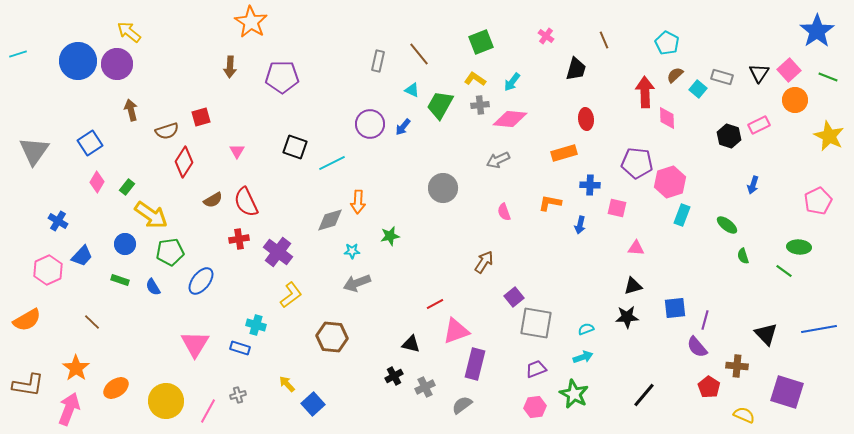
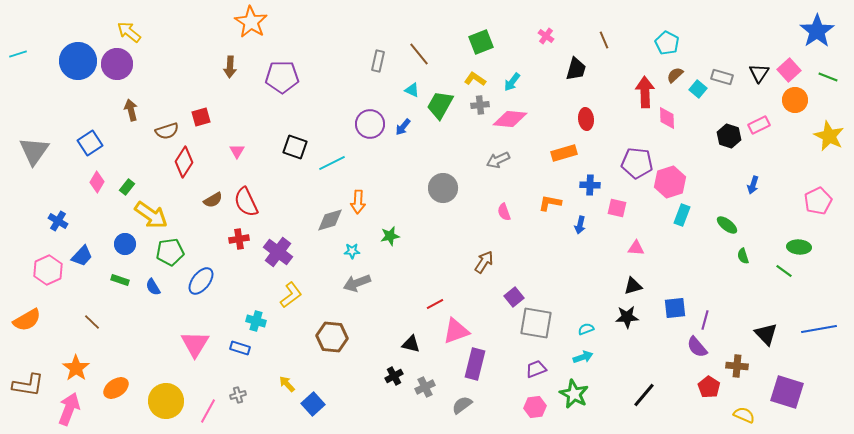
cyan cross at (256, 325): moved 4 px up
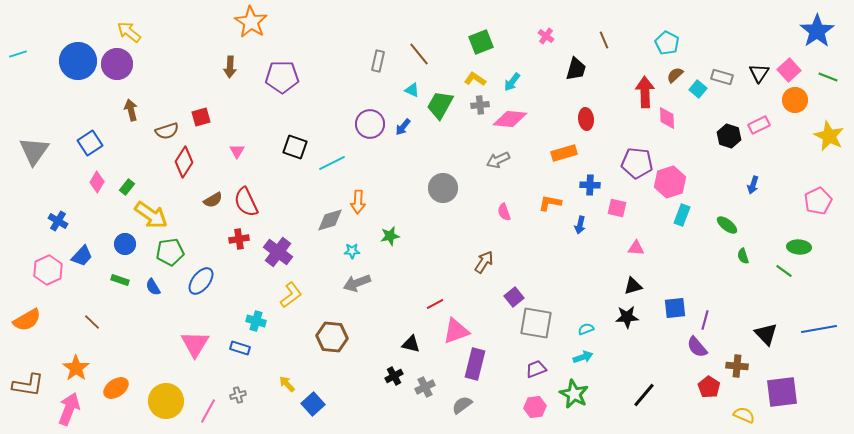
purple square at (787, 392): moved 5 px left; rotated 24 degrees counterclockwise
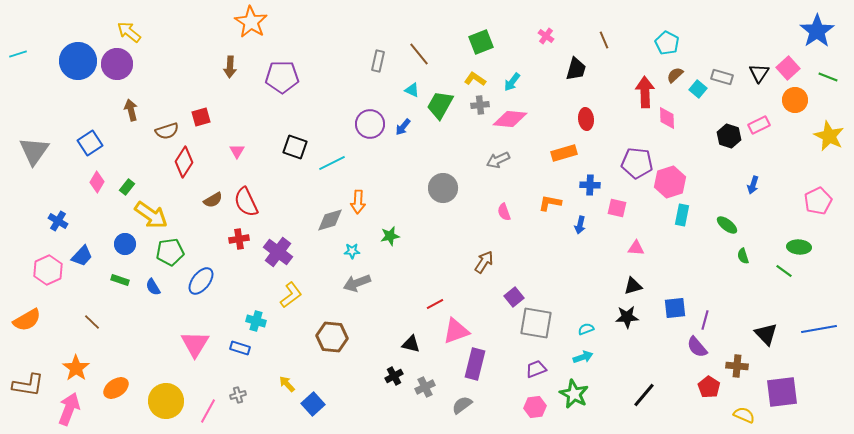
pink square at (789, 70): moved 1 px left, 2 px up
cyan rectangle at (682, 215): rotated 10 degrees counterclockwise
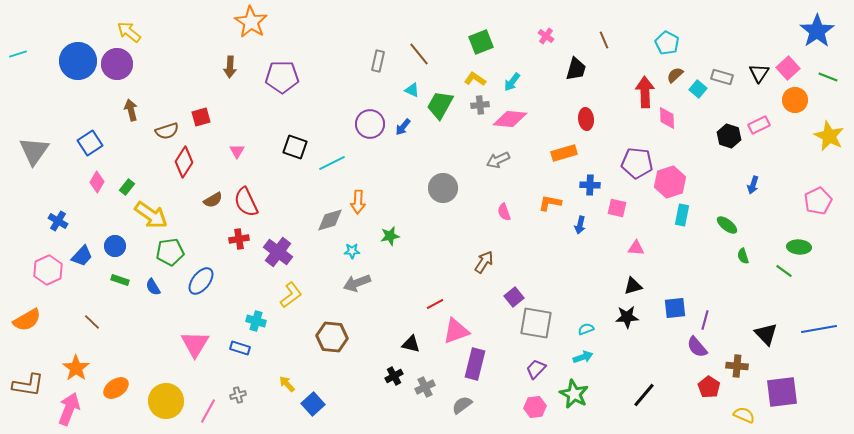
blue circle at (125, 244): moved 10 px left, 2 px down
purple trapezoid at (536, 369): rotated 25 degrees counterclockwise
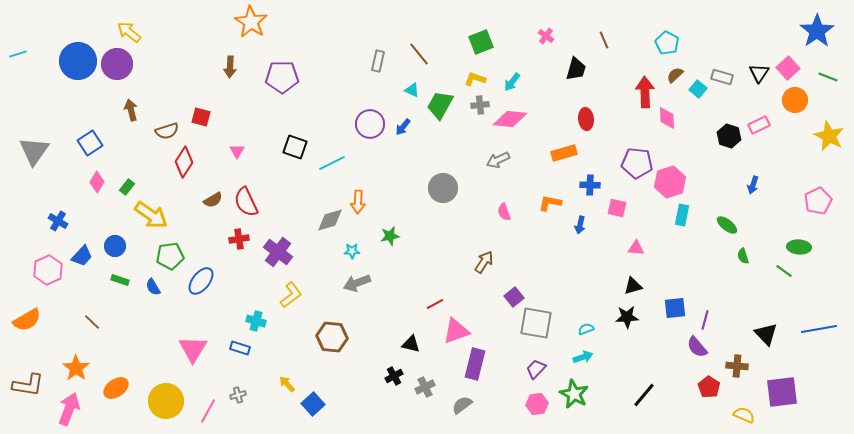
yellow L-shape at (475, 79): rotated 15 degrees counterclockwise
red square at (201, 117): rotated 30 degrees clockwise
green pentagon at (170, 252): moved 4 px down
pink triangle at (195, 344): moved 2 px left, 5 px down
pink hexagon at (535, 407): moved 2 px right, 3 px up
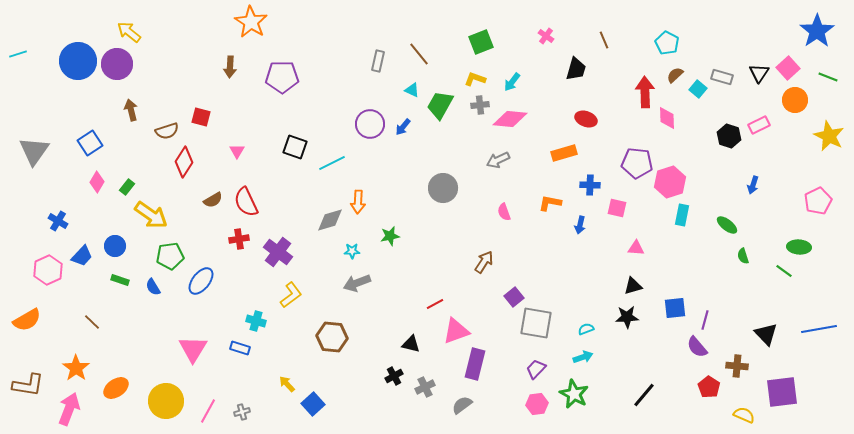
red ellipse at (586, 119): rotated 65 degrees counterclockwise
gray cross at (238, 395): moved 4 px right, 17 px down
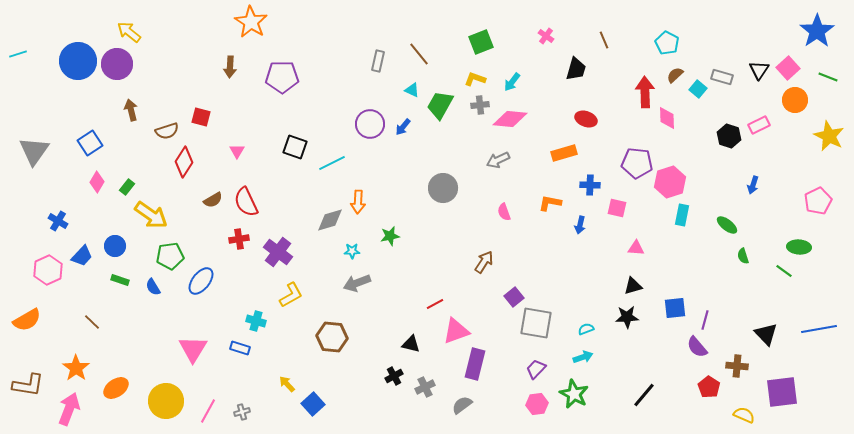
black triangle at (759, 73): moved 3 px up
yellow L-shape at (291, 295): rotated 8 degrees clockwise
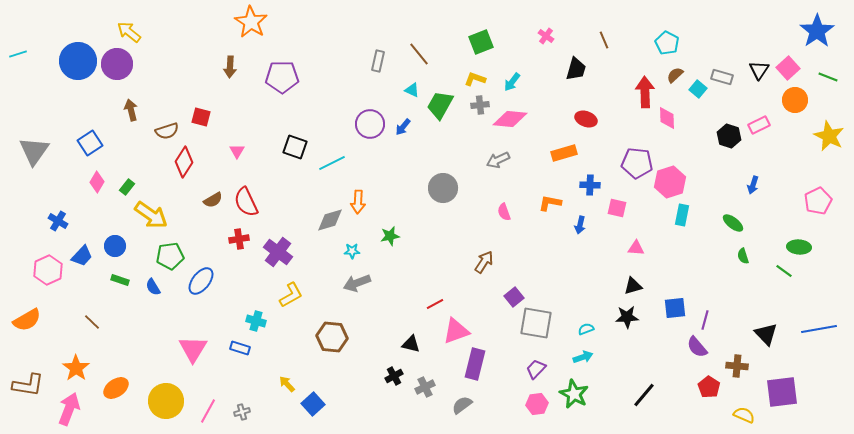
green ellipse at (727, 225): moved 6 px right, 2 px up
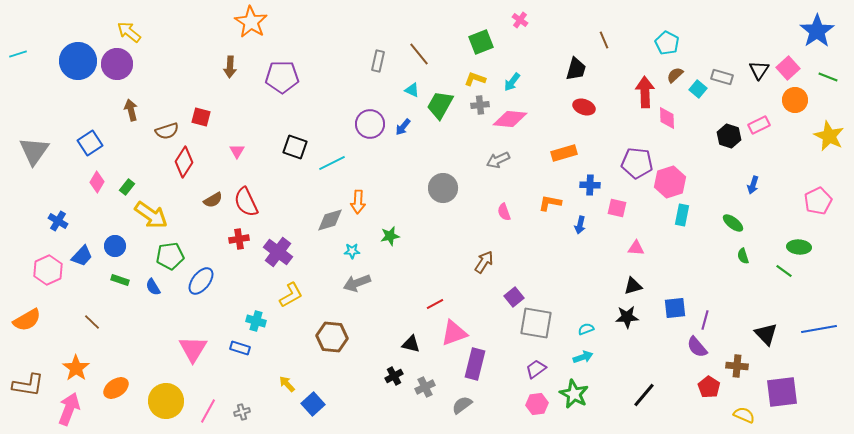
pink cross at (546, 36): moved 26 px left, 16 px up
red ellipse at (586, 119): moved 2 px left, 12 px up
pink triangle at (456, 331): moved 2 px left, 2 px down
purple trapezoid at (536, 369): rotated 10 degrees clockwise
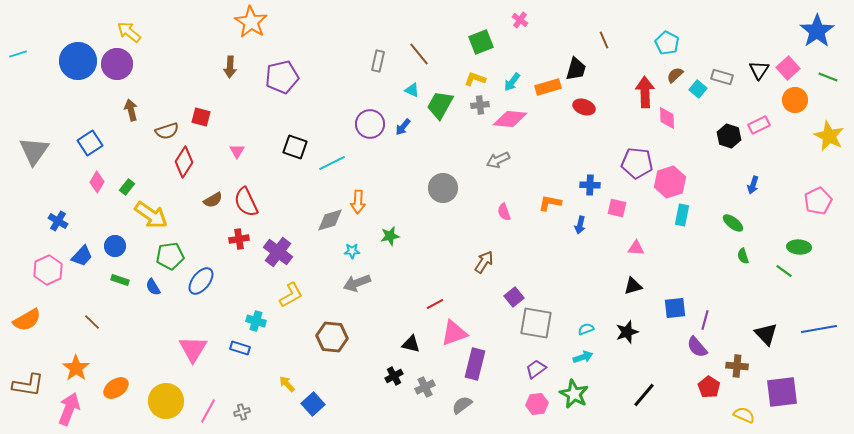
purple pentagon at (282, 77): rotated 12 degrees counterclockwise
orange rectangle at (564, 153): moved 16 px left, 66 px up
black star at (627, 317): moved 15 px down; rotated 15 degrees counterclockwise
